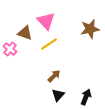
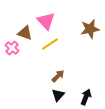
yellow line: moved 1 px right
pink cross: moved 2 px right, 1 px up
brown arrow: moved 4 px right
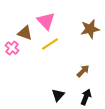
brown arrow: moved 25 px right, 5 px up
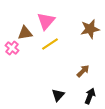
pink triangle: rotated 24 degrees clockwise
brown triangle: rotated 28 degrees counterclockwise
black arrow: moved 4 px right, 1 px up
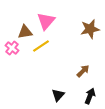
brown triangle: moved 1 px up
yellow line: moved 9 px left, 2 px down
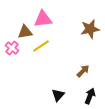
pink triangle: moved 3 px left, 2 px up; rotated 42 degrees clockwise
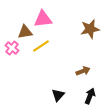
brown arrow: rotated 24 degrees clockwise
